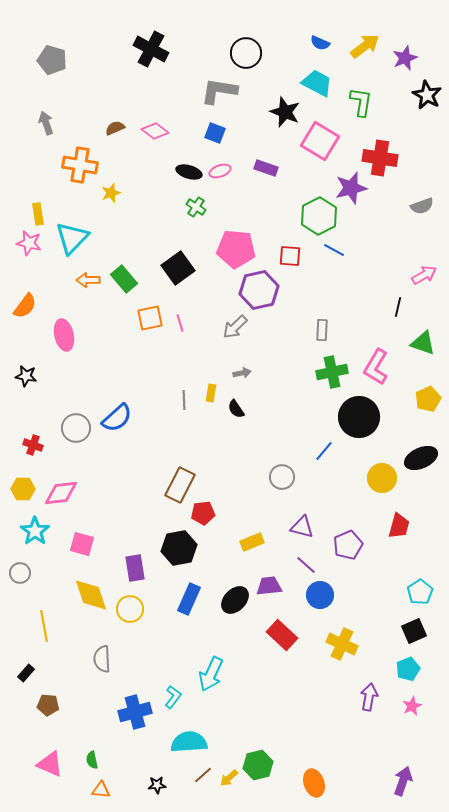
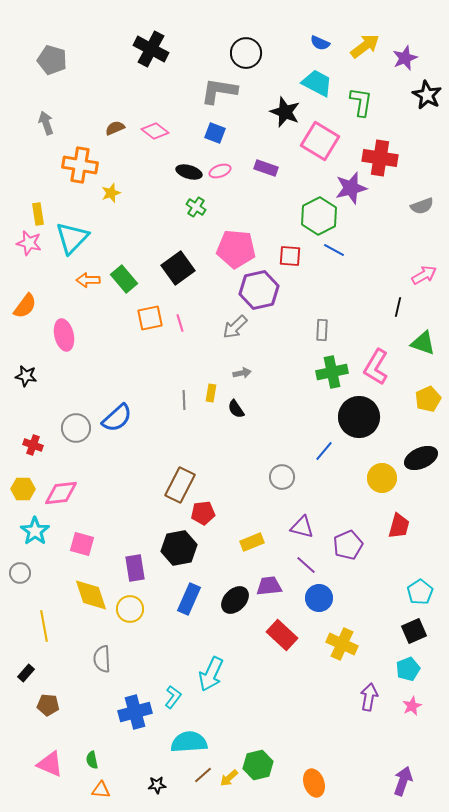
blue circle at (320, 595): moved 1 px left, 3 px down
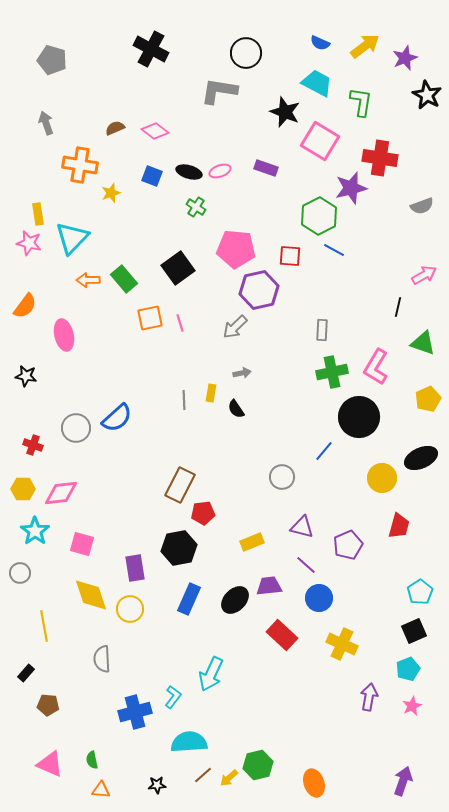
blue square at (215, 133): moved 63 px left, 43 px down
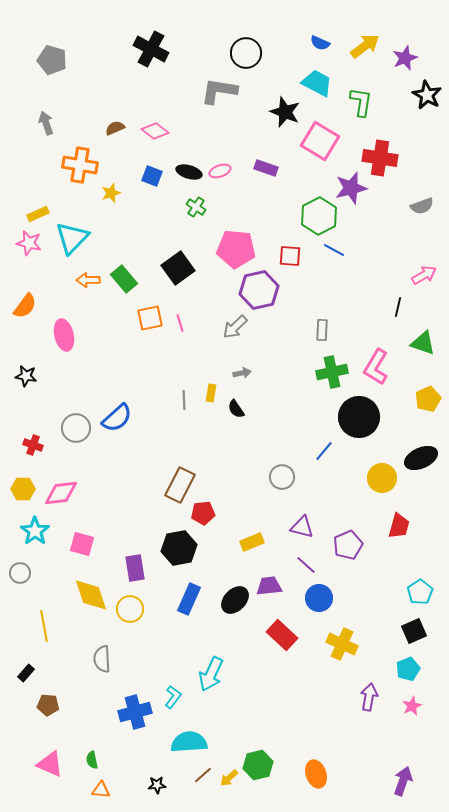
yellow rectangle at (38, 214): rotated 75 degrees clockwise
orange ellipse at (314, 783): moved 2 px right, 9 px up
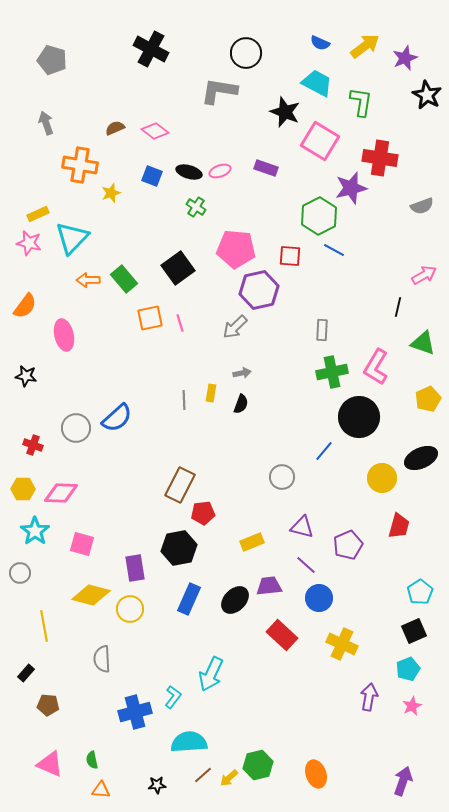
black semicircle at (236, 409): moved 5 px right, 5 px up; rotated 126 degrees counterclockwise
pink diamond at (61, 493): rotated 8 degrees clockwise
yellow diamond at (91, 595): rotated 57 degrees counterclockwise
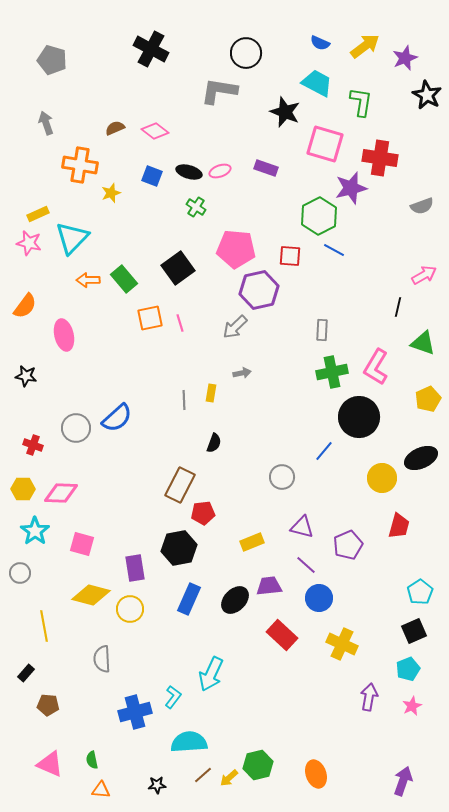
pink square at (320, 141): moved 5 px right, 3 px down; rotated 15 degrees counterclockwise
black semicircle at (241, 404): moved 27 px left, 39 px down
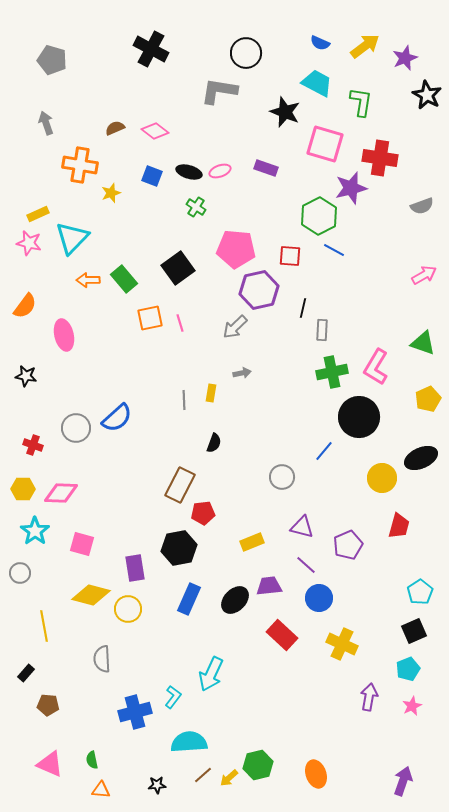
black line at (398, 307): moved 95 px left, 1 px down
yellow circle at (130, 609): moved 2 px left
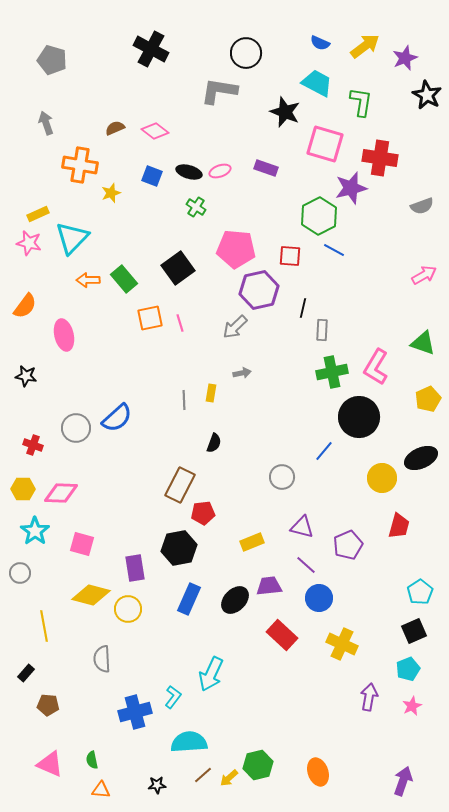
orange ellipse at (316, 774): moved 2 px right, 2 px up
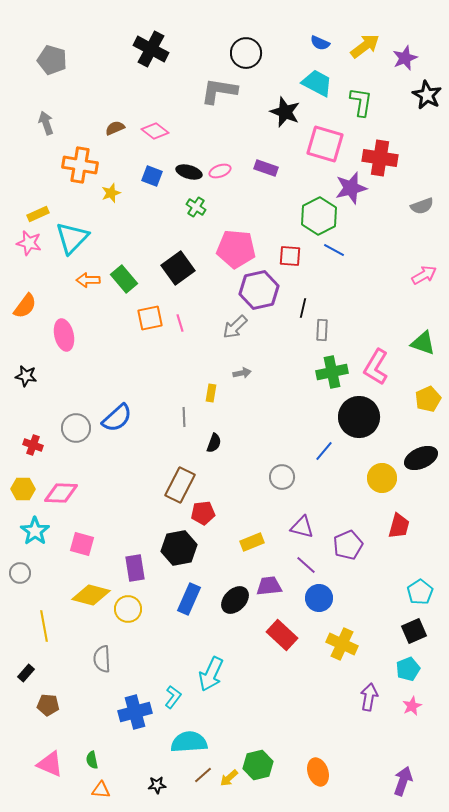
gray line at (184, 400): moved 17 px down
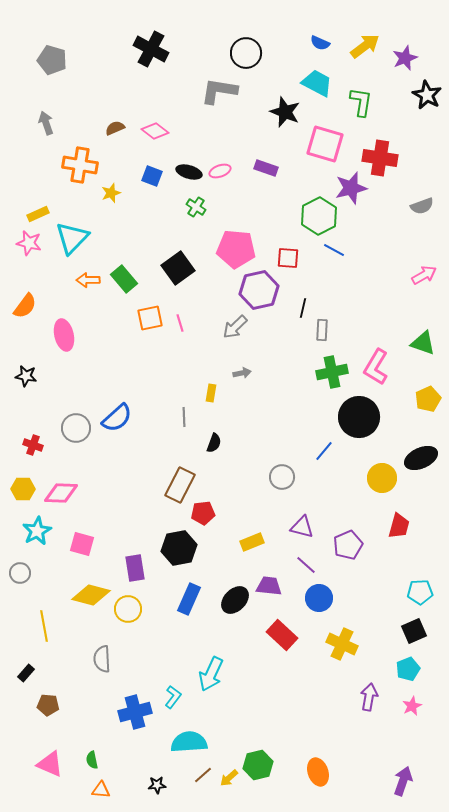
red square at (290, 256): moved 2 px left, 2 px down
cyan star at (35, 531): moved 2 px right; rotated 8 degrees clockwise
purple trapezoid at (269, 586): rotated 12 degrees clockwise
cyan pentagon at (420, 592): rotated 30 degrees clockwise
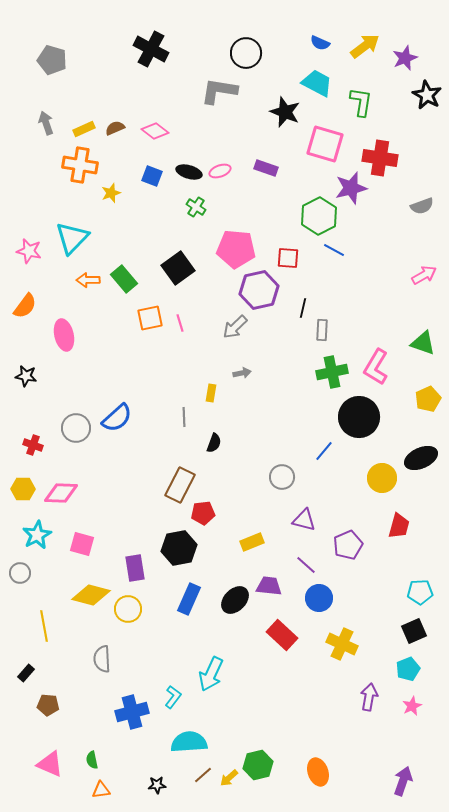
yellow rectangle at (38, 214): moved 46 px right, 85 px up
pink star at (29, 243): moved 8 px down
purple triangle at (302, 527): moved 2 px right, 7 px up
cyan star at (37, 531): moved 4 px down
blue cross at (135, 712): moved 3 px left
orange triangle at (101, 790): rotated 12 degrees counterclockwise
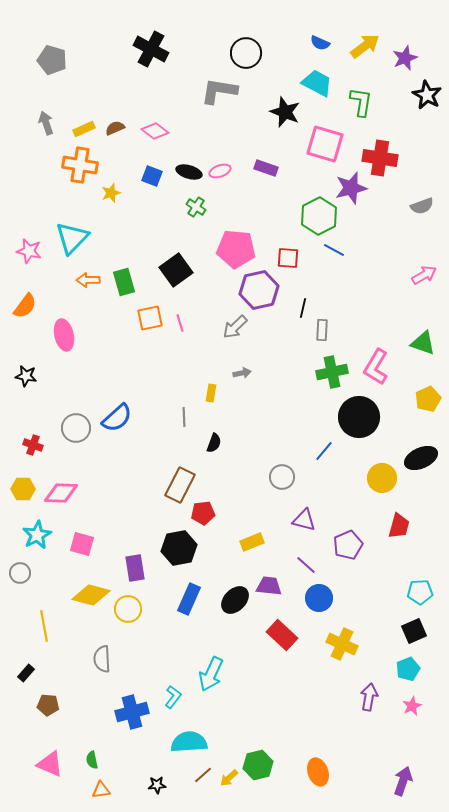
black square at (178, 268): moved 2 px left, 2 px down
green rectangle at (124, 279): moved 3 px down; rotated 24 degrees clockwise
